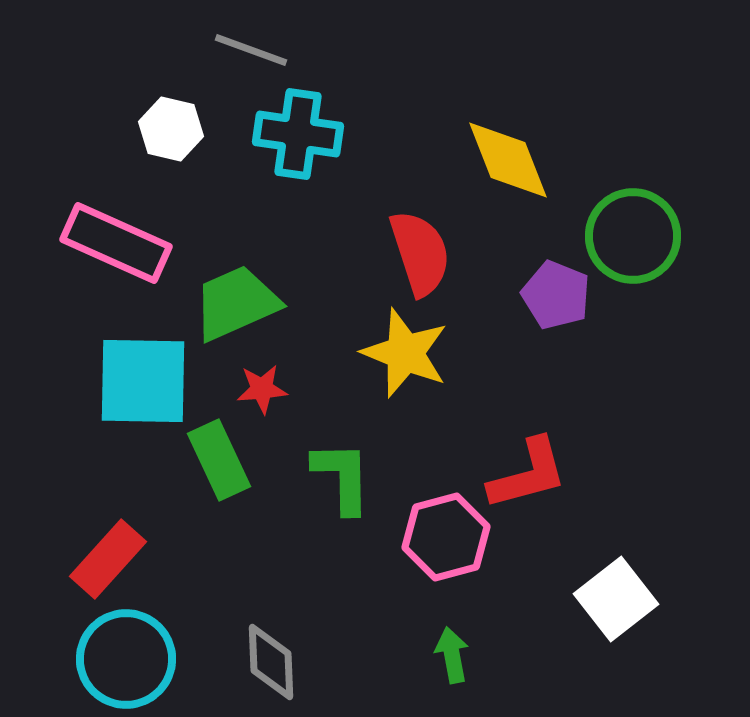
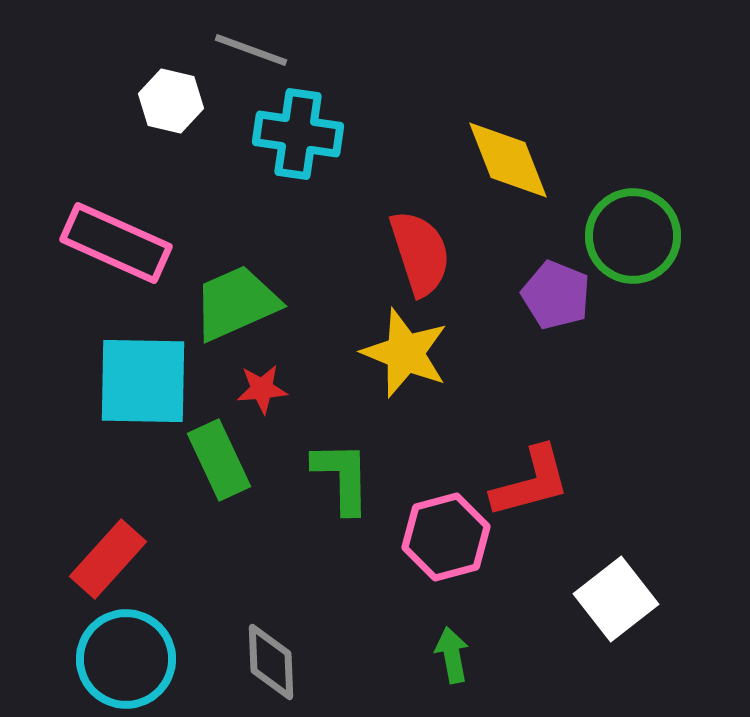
white hexagon: moved 28 px up
red L-shape: moved 3 px right, 8 px down
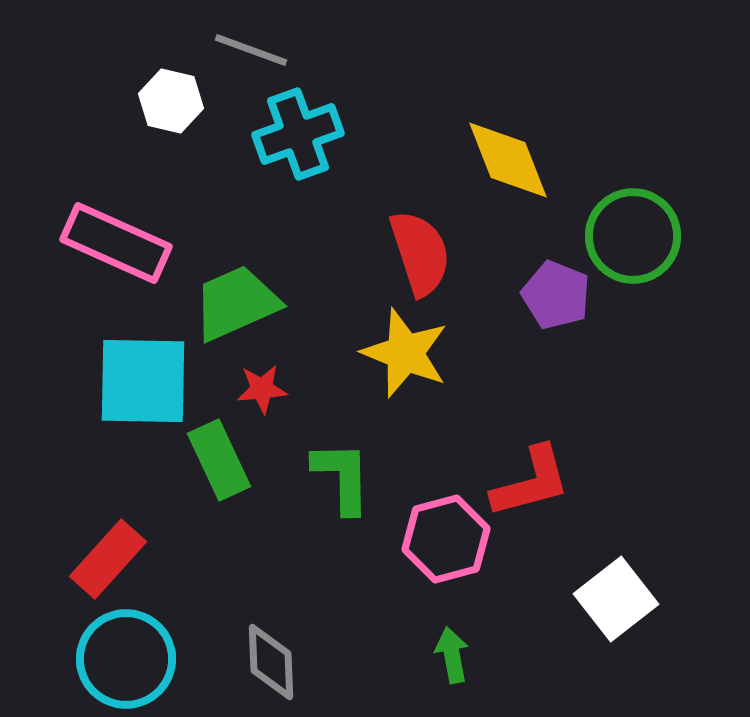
cyan cross: rotated 28 degrees counterclockwise
pink hexagon: moved 2 px down
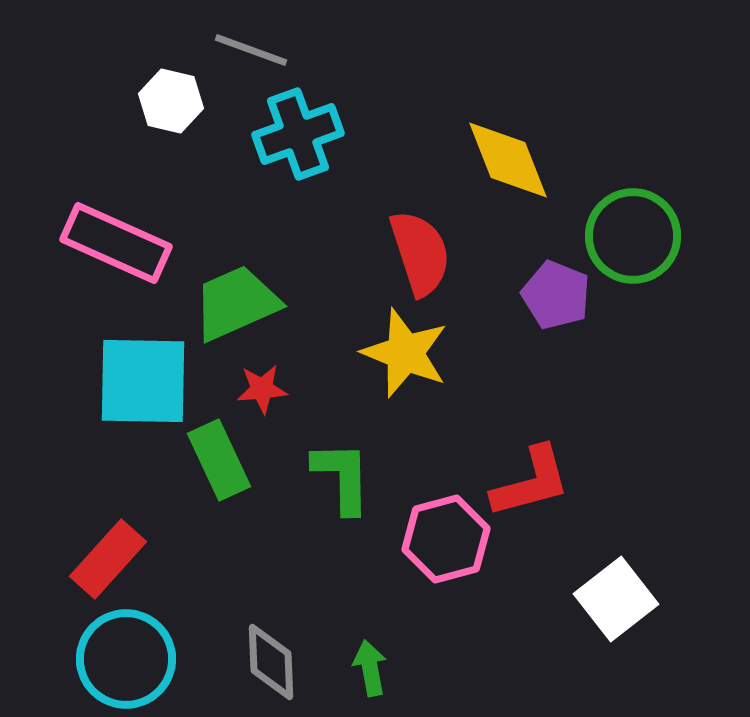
green arrow: moved 82 px left, 13 px down
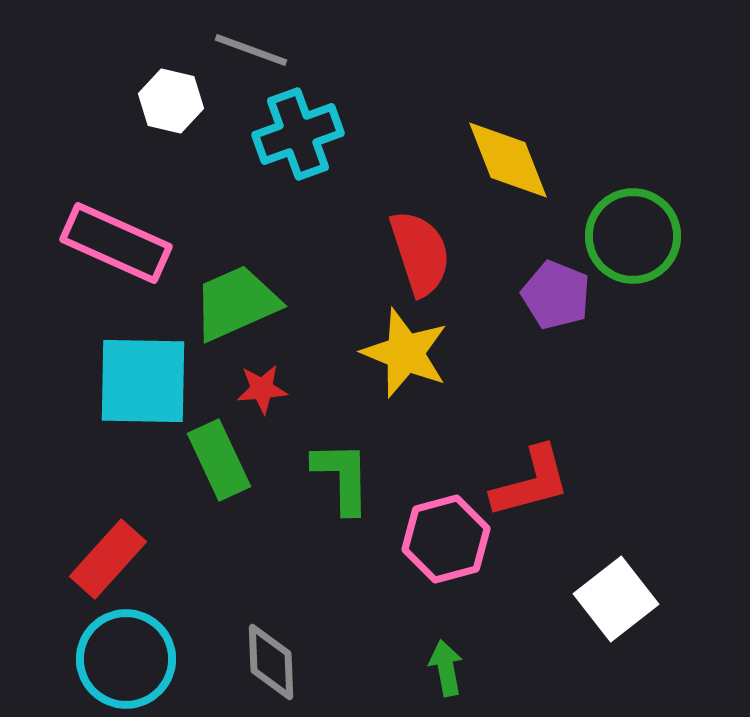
green arrow: moved 76 px right
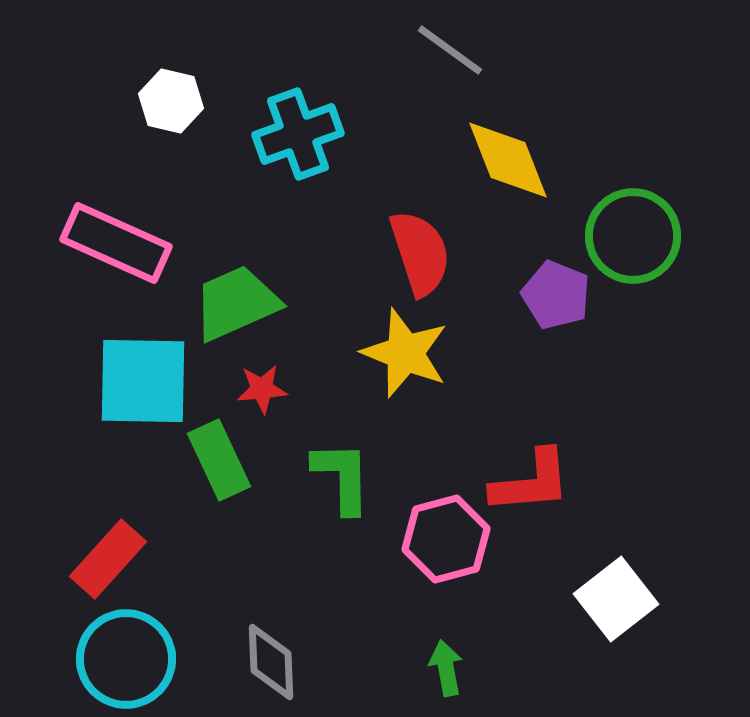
gray line: moved 199 px right; rotated 16 degrees clockwise
red L-shape: rotated 10 degrees clockwise
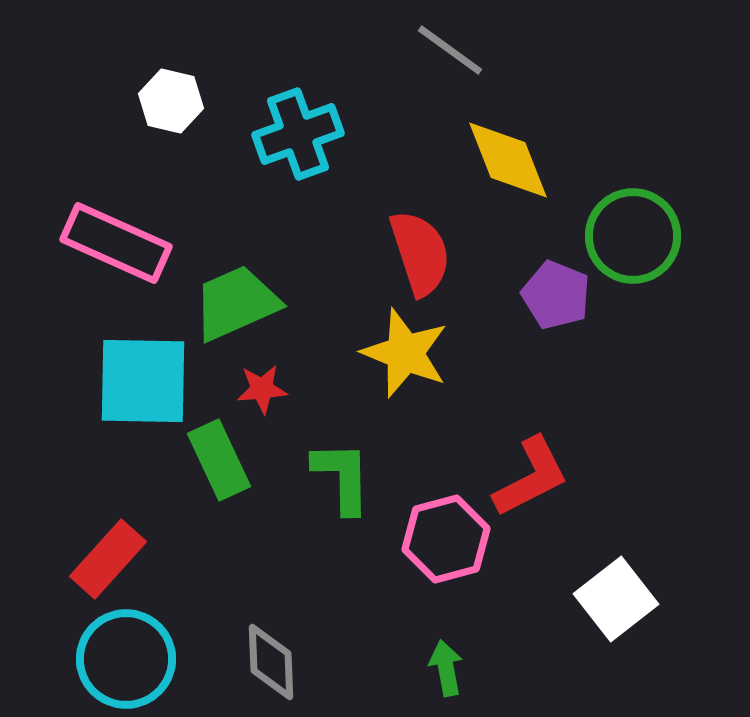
red L-shape: moved 5 px up; rotated 22 degrees counterclockwise
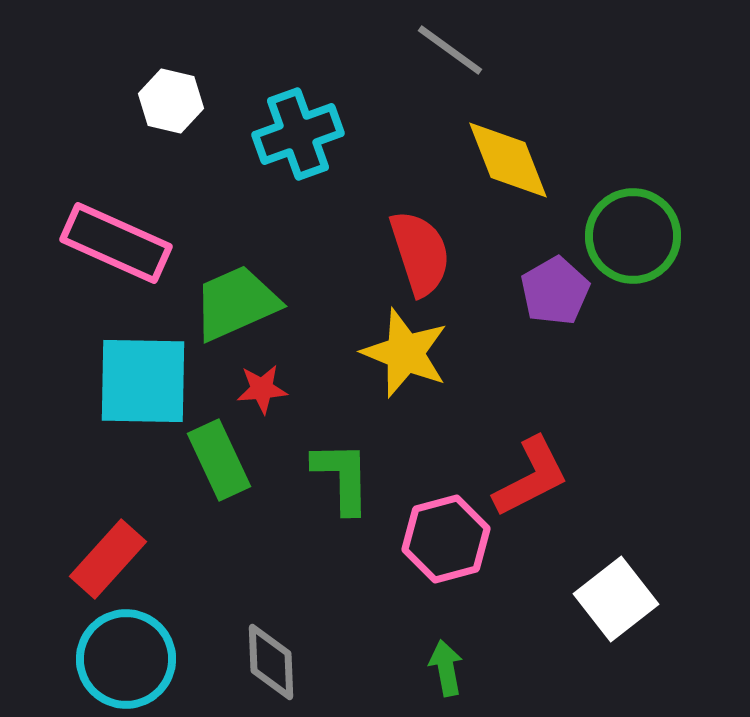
purple pentagon: moved 1 px left, 4 px up; rotated 20 degrees clockwise
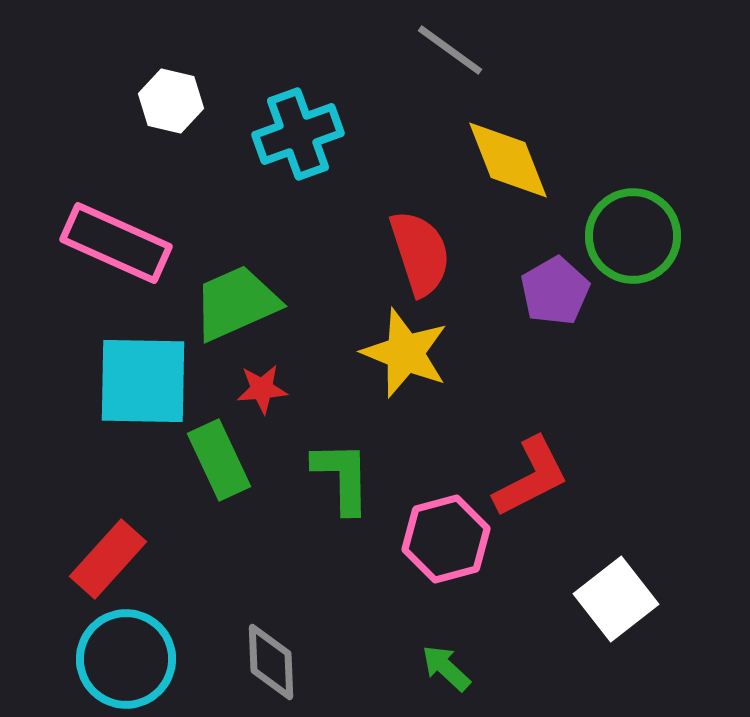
green arrow: rotated 36 degrees counterclockwise
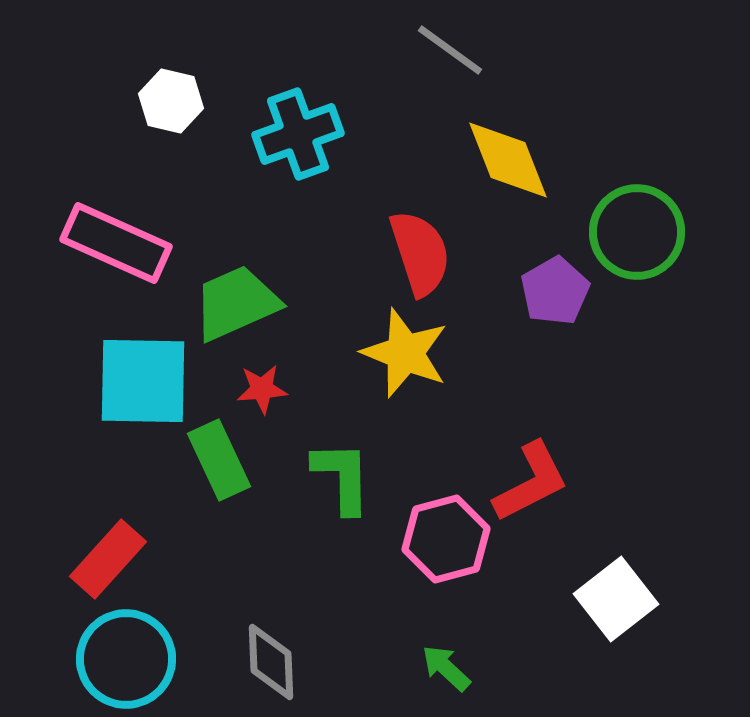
green circle: moved 4 px right, 4 px up
red L-shape: moved 5 px down
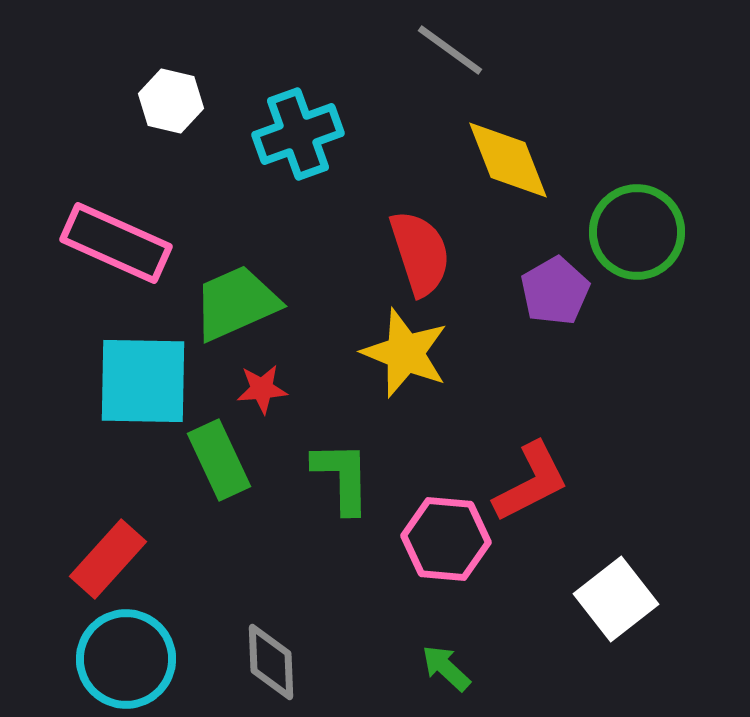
pink hexagon: rotated 20 degrees clockwise
